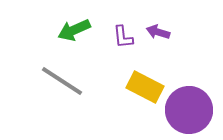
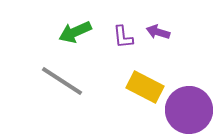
green arrow: moved 1 px right, 2 px down
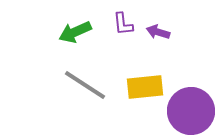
purple L-shape: moved 13 px up
gray line: moved 23 px right, 4 px down
yellow rectangle: rotated 33 degrees counterclockwise
purple circle: moved 2 px right, 1 px down
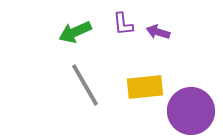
gray line: rotated 27 degrees clockwise
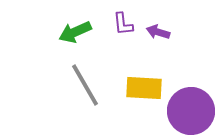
yellow rectangle: moved 1 px left, 1 px down; rotated 9 degrees clockwise
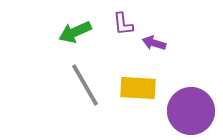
purple arrow: moved 4 px left, 11 px down
yellow rectangle: moved 6 px left
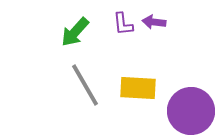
green arrow: rotated 24 degrees counterclockwise
purple arrow: moved 21 px up; rotated 10 degrees counterclockwise
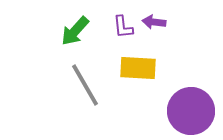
purple L-shape: moved 3 px down
green arrow: moved 1 px up
yellow rectangle: moved 20 px up
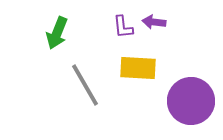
green arrow: moved 18 px left, 2 px down; rotated 20 degrees counterclockwise
purple circle: moved 10 px up
